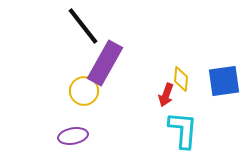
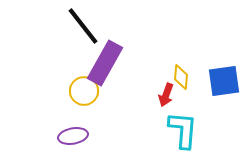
yellow diamond: moved 2 px up
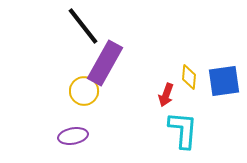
yellow diamond: moved 8 px right
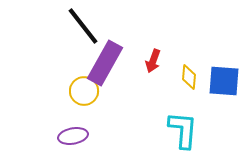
blue square: rotated 12 degrees clockwise
red arrow: moved 13 px left, 34 px up
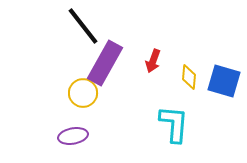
blue square: rotated 12 degrees clockwise
yellow circle: moved 1 px left, 2 px down
cyan L-shape: moved 9 px left, 6 px up
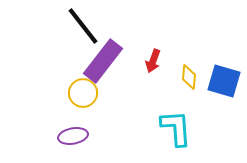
purple rectangle: moved 2 px left, 2 px up; rotated 9 degrees clockwise
cyan L-shape: moved 2 px right, 4 px down; rotated 9 degrees counterclockwise
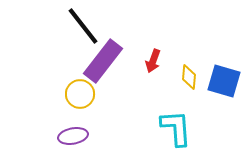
yellow circle: moved 3 px left, 1 px down
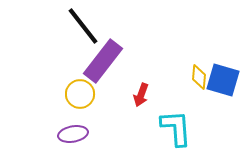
red arrow: moved 12 px left, 34 px down
yellow diamond: moved 10 px right
blue square: moved 1 px left, 1 px up
purple ellipse: moved 2 px up
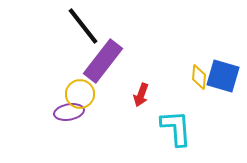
blue square: moved 4 px up
purple ellipse: moved 4 px left, 22 px up
